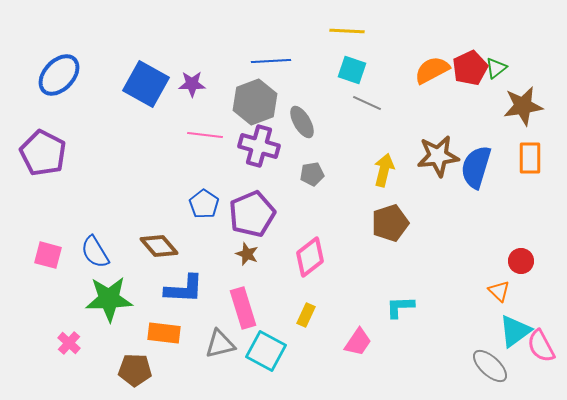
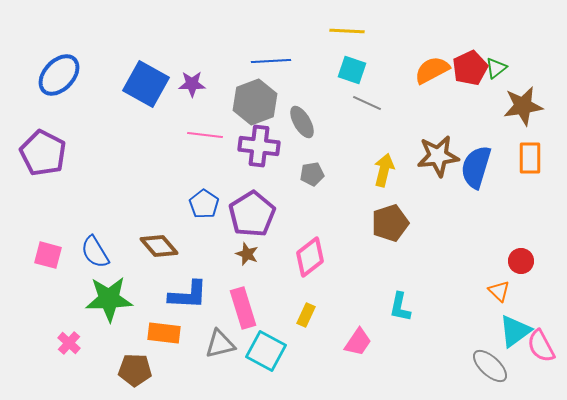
purple cross at (259, 146): rotated 9 degrees counterclockwise
purple pentagon at (252, 214): rotated 9 degrees counterclockwise
blue L-shape at (184, 289): moved 4 px right, 6 px down
cyan L-shape at (400, 307): rotated 76 degrees counterclockwise
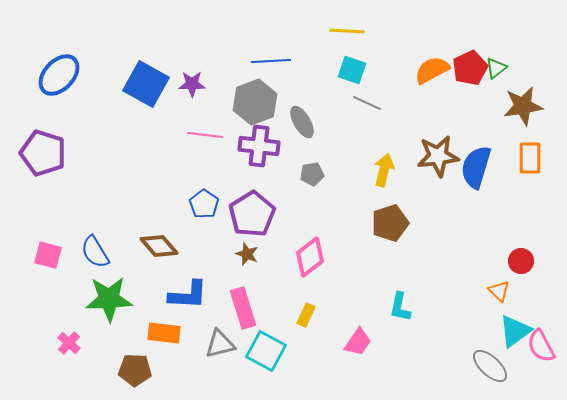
purple pentagon at (43, 153): rotated 9 degrees counterclockwise
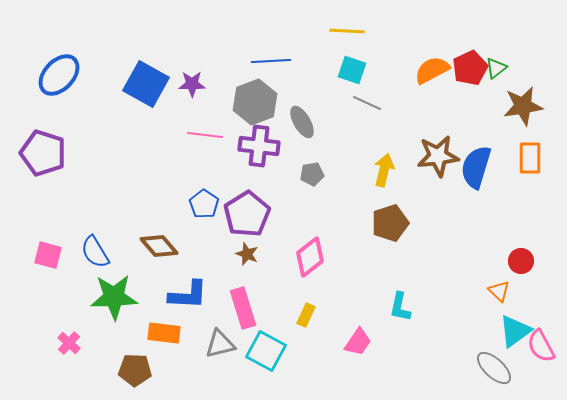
purple pentagon at (252, 214): moved 5 px left
green star at (109, 299): moved 5 px right, 2 px up
gray ellipse at (490, 366): moved 4 px right, 2 px down
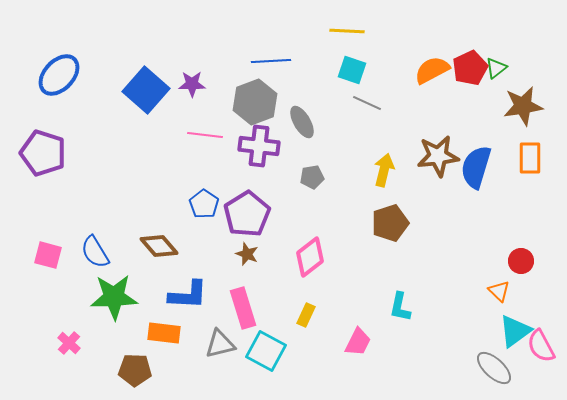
blue square at (146, 84): moved 6 px down; rotated 12 degrees clockwise
gray pentagon at (312, 174): moved 3 px down
pink trapezoid at (358, 342): rotated 8 degrees counterclockwise
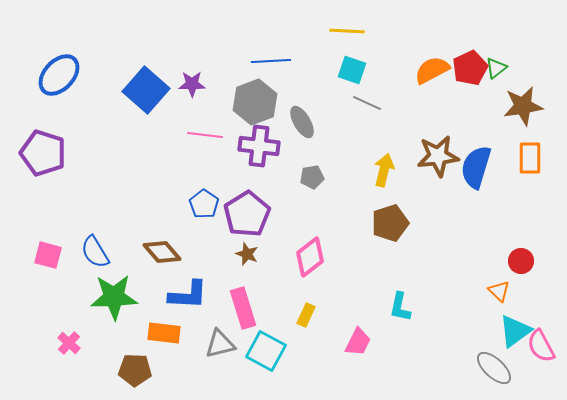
brown diamond at (159, 246): moved 3 px right, 6 px down
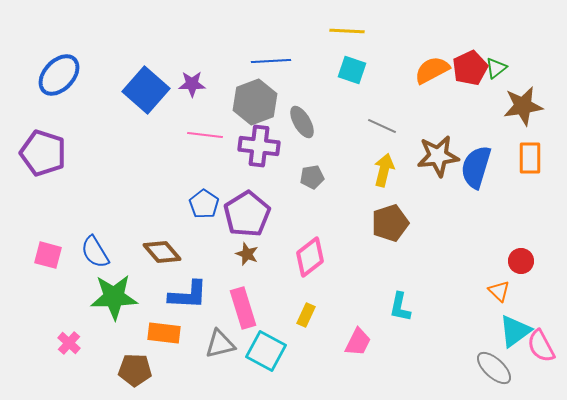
gray line at (367, 103): moved 15 px right, 23 px down
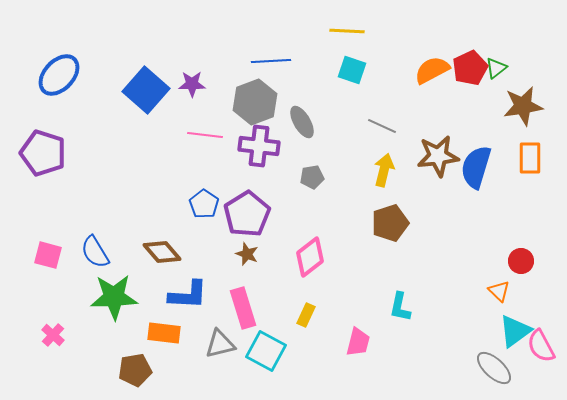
pink trapezoid at (358, 342): rotated 12 degrees counterclockwise
pink cross at (69, 343): moved 16 px left, 8 px up
brown pentagon at (135, 370): rotated 12 degrees counterclockwise
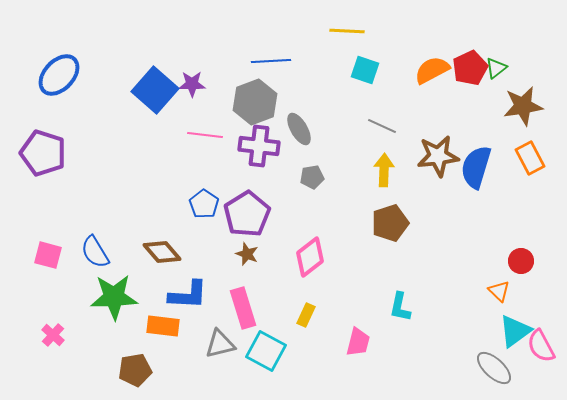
cyan square at (352, 70): moved 13 px right
blue square at (146, 90): moved 9 px right
gray ellipse at (302, 122): moved 3 px left, 7 px down
orange rectangle at (530, 158): rotated 28 degrees counterclockwise
yellow arrow at (384, 170): rotated 12 degrees counterclockwise
orange rectangle at (164, 333): moved 1 px left, 7 px up
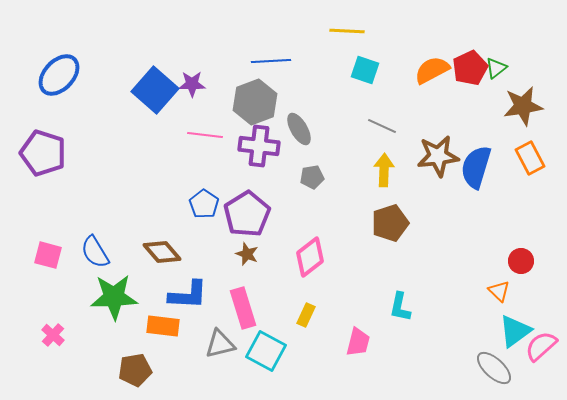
pink semicircle at (541, 346): rotated 76 degrees clockwise
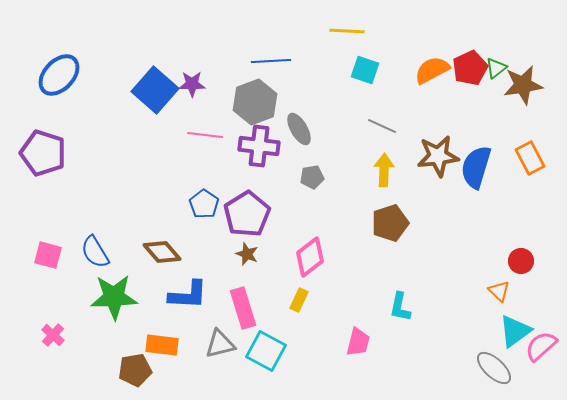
brown star at (523, 106): moved 21 px up
yellow rectangle at (306, 315): moved 7 px left, 15 px up
orange rectangle at (163, 326): moved 1 px left, 19 px down
